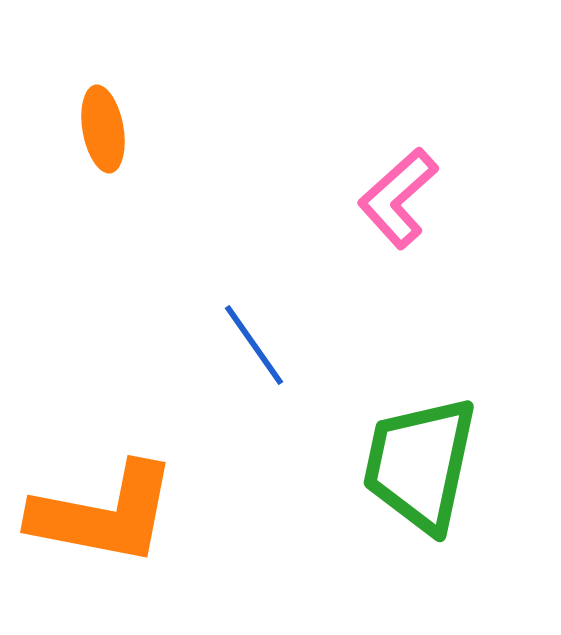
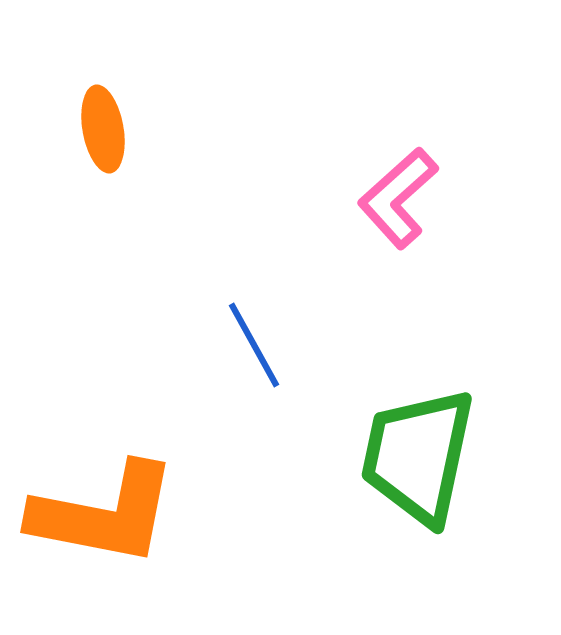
blue line: rotated 6 degrees clockwise
green trapezoid: moved 2 px left, 8 px up
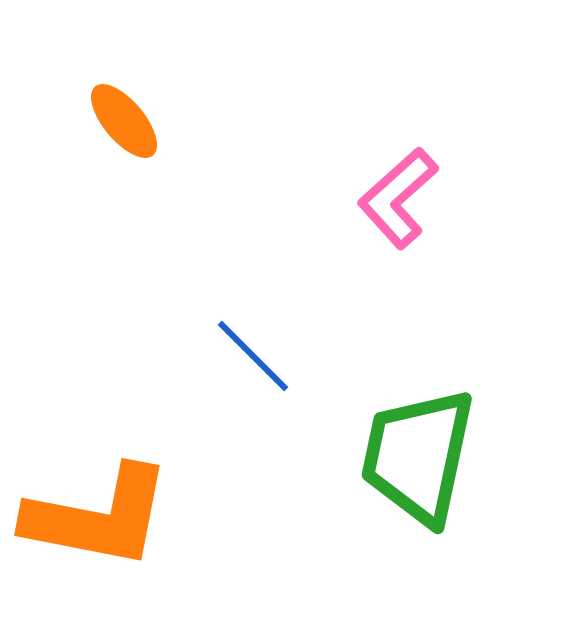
orange ellipse: moved 21 px right, 8 px up; rotated 30 degrees counterclockwise
blue line: moved 1 px left, 11 px down; rotated 16 degrees counterclockwise
orange L-shape: moved 6 px left, 3 px down
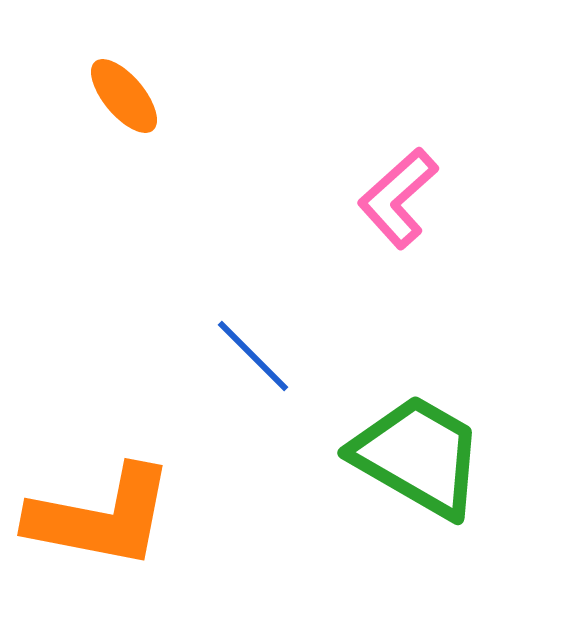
orange ellipse: moved 25 px up
green trapezoid: rotated 108 degrees clockwise
orange L-shape: moved 3 px right
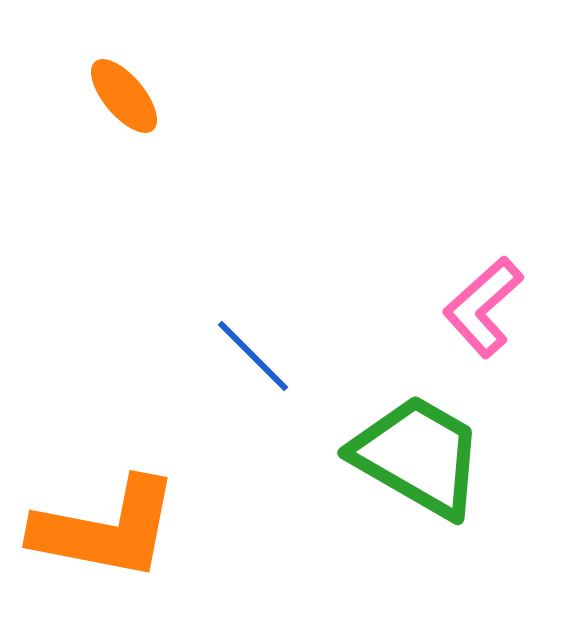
pink L-shape: moved 85 px right, 109 px down
orange L-shape: moved 5 px right, 12 px down
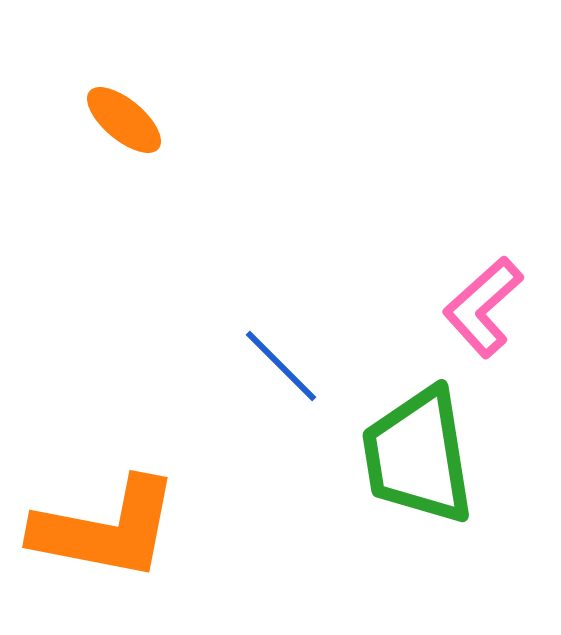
orange ellipse: moved 24 px down; rotated 10 degrees counterclockwise
blue line: moved 28 px right, 10 px down
green trapezoid: rotated 129 degrees counterclockwise
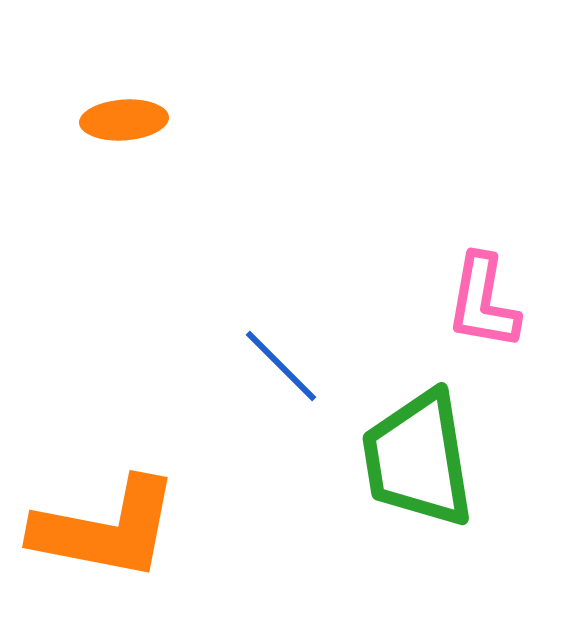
orange ellipse: rotated 44 degrees counterclockwise
pink L-shape: moved 5 px up; rotated 38 degrees counterclockwise
green trapezoid: moved 3 px down
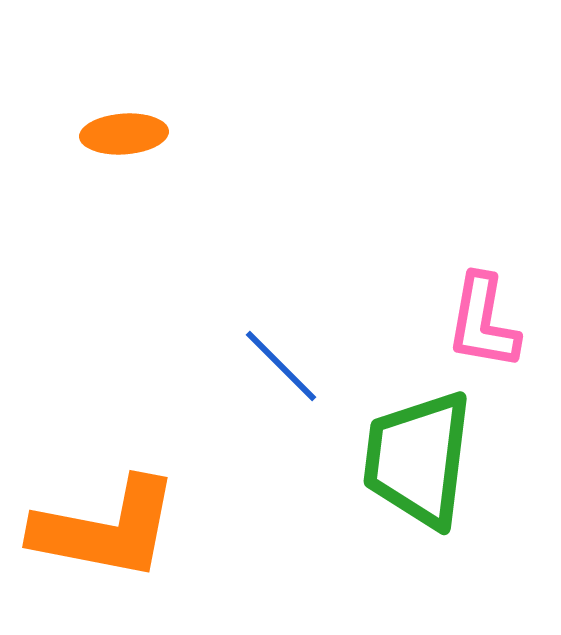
orange ellipse: moved 14 px down
pink L-shape: moved 20 px down
green trapezoid: rotated 16 degrees clockwise
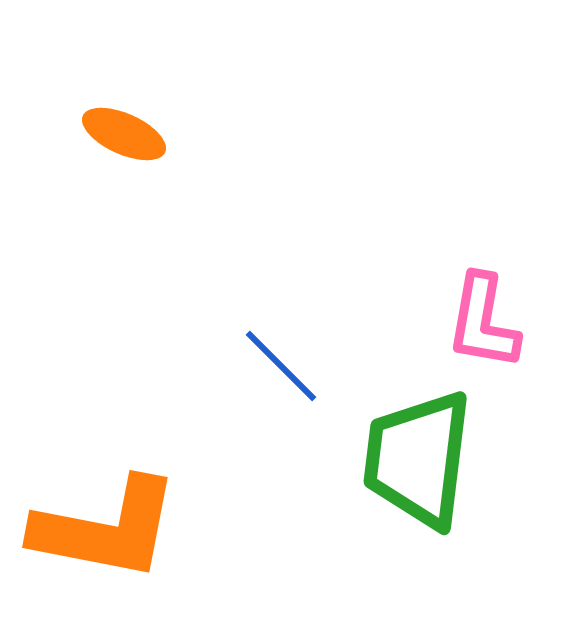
orange ellipse: rotated 28 degrees clockwise
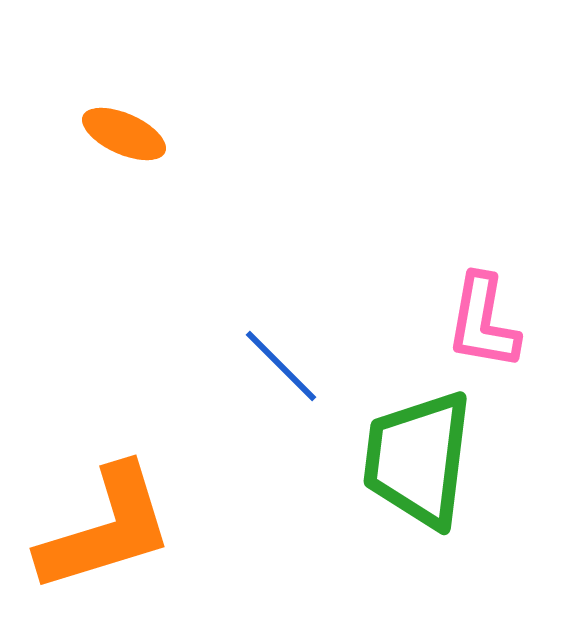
orange L-shape: rotated 28 degrees counterclockwise
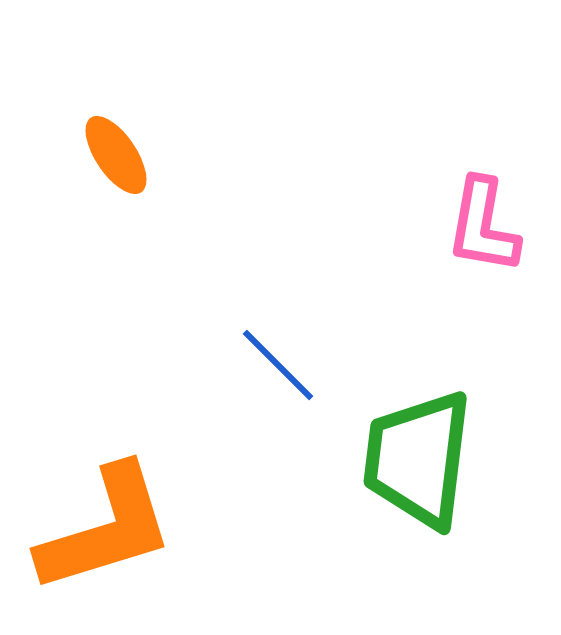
orange ellipse: moved 8 px left, 21 px down; rotated 32 degrees clockwise
pink L-shape: moved 96 px up
blue line: moved 3 px left, 1 px up
